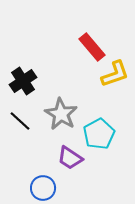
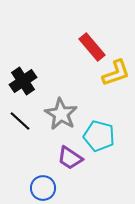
yellow L-shape: moved 1 px right, 1 px up
cyan pentagon: moved 2 px down; rotated 28 degrees counterclockwise
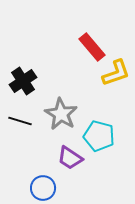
black line: rotated 25 degrees counterclockwise
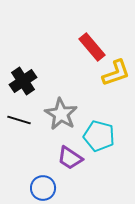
black line: moved 1 px left, 1 px up
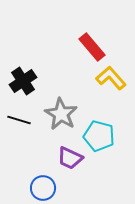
yellow L-shape: moved 5 px left, 5 px down; rotated 112 degrees counterclockwise
purple trapezoid: rotated 8 degrees counterclockwise
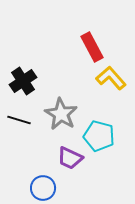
red rectangle: rotated 12 degrees clockwise
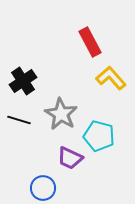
red rectangle: moved 2 px left, 5 px up
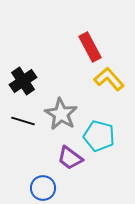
red rectangle: moved 5 px down
yellow L-shape: moved 2 px left, 1 px down
black line: moved 4 px right, 1 px down
purple trapezoid: rotated 12 degrees clockwise
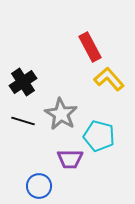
black cross: moved 1 px down
purple trapezoid: moved 1 px down; rotated 36 degrees counterclockwise
blue circle: moved 4 px left, 2 px up
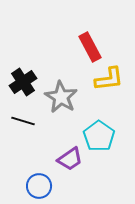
yellow L-shape: rotated 124 degrees clockwise
gray star: moved 17 px up
cyan pentagon: rotated 20 degrees clockwise
purple trapezoid: rotated 36 degrees counterclockwise
